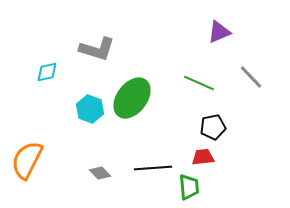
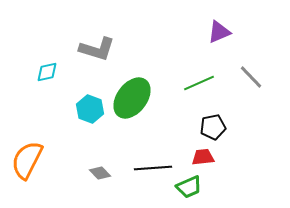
green line: rotated 48 degrees counterclockwise
green trapezoid: rotated 72 degrees clockwise
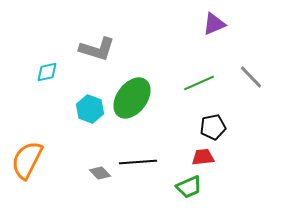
purple triangle: moved 5 px left, 8 px up
black line: moved 15 px left, 6 px up
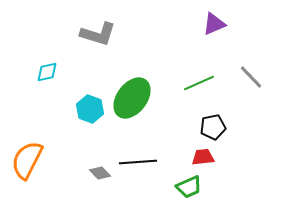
gray L-shape: moved 1 px right, 15 px up
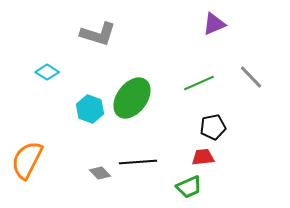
cyan diamond: rotated 45 degrees clockwise
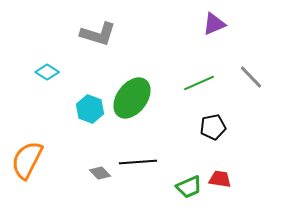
red trapezoid: moved 17 px right, 22 px down; rotated 15 degrees clockwise
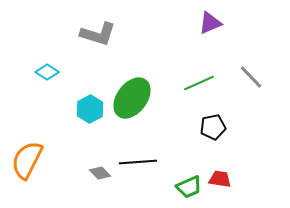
purple triangle: moved 4 px left, 1 px up
cyan hexagon: rotated 12 degrees clockwise
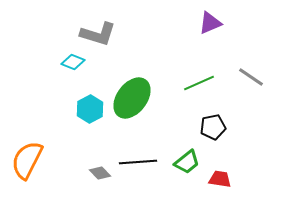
cyan diamond: moved 26 px right, 10 px up; rotated 10 degrees counterclockwise
gray line: rotated 12 degrees counterclockwise
green trapezoid: moved 2 px left, 25 px up; rotated 16 degrees counterclockwise
